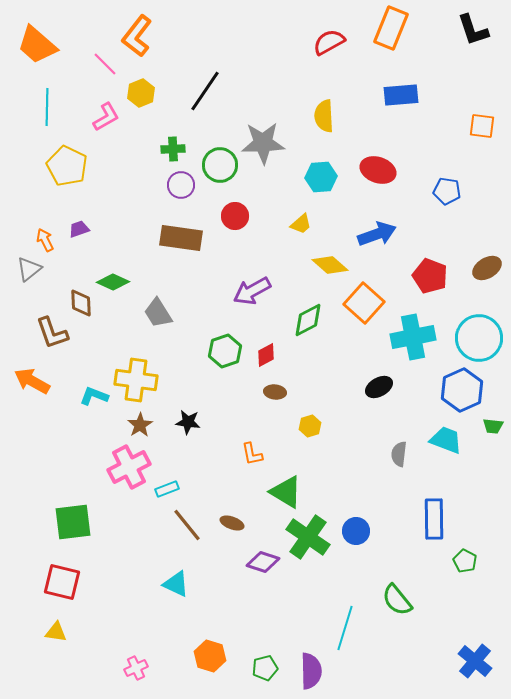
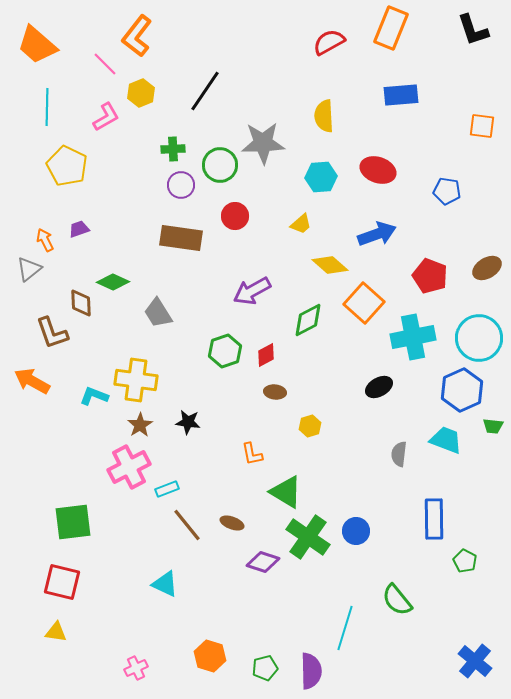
cyan triangle at (176, 584): moved 11 px left
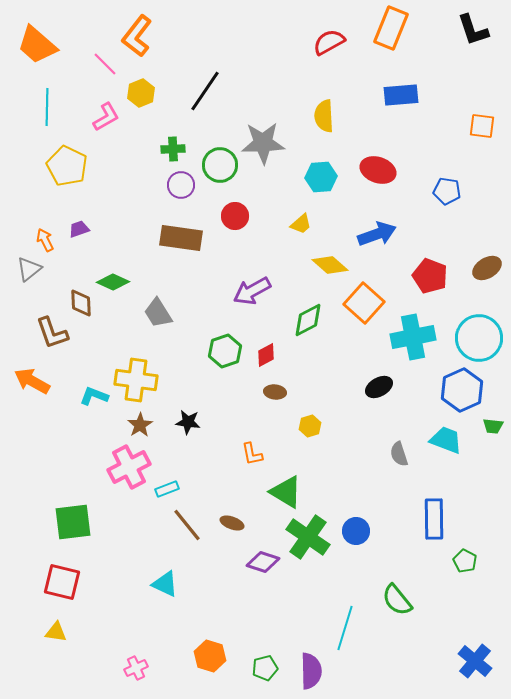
gray semicircle at (399, 454): rotated 25 degrees counterclockwise
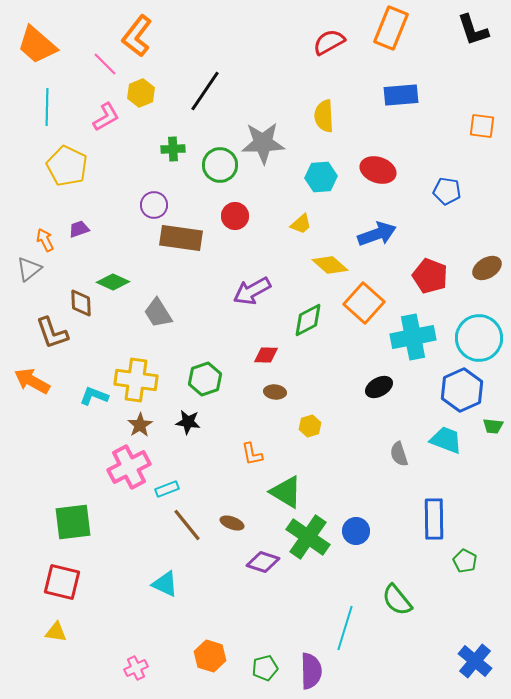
purple circle at (181, 185): moved 27 px left, 20 px down
green hexagon at (225, 351): moved 20 px left, 28 px down
red diamond at (266, 355): rotated 30 degrees clockwise
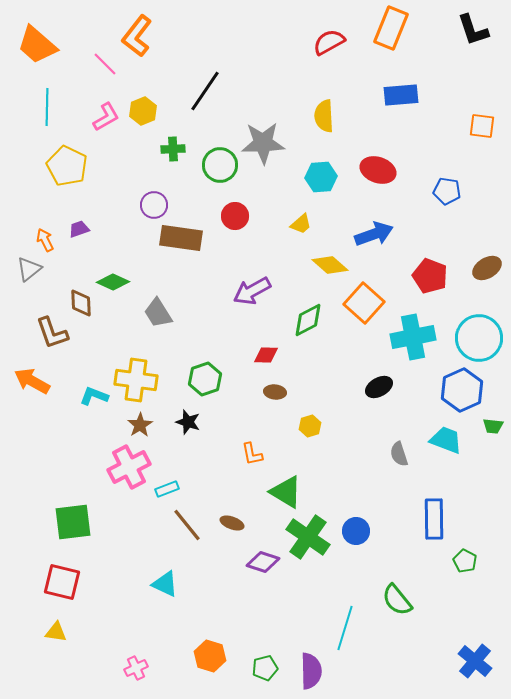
yellow hexagon at (141, 93): moved 2 px right, 18 px down
blue arrow at (377, 234): moved 3 px left
black star at (188, 422): rotated 10 degrees clockwise
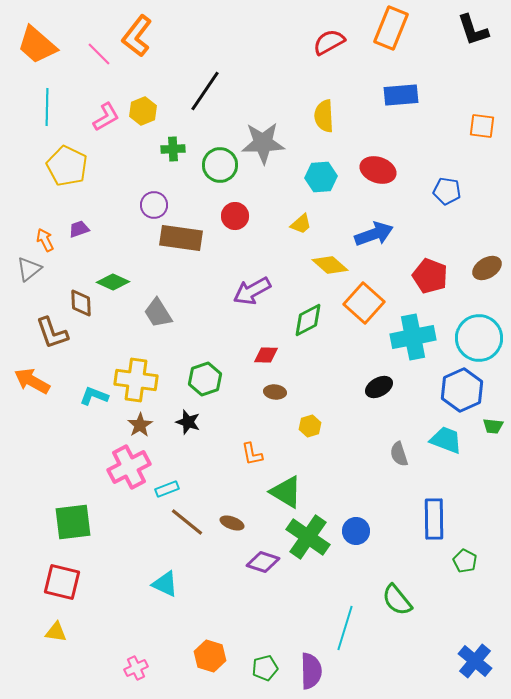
pink line at (105, 64): moved 6 px left, 10 px up
brown line at (187, 525): moved 3 px up; rotated 12 degrees counterclockwise
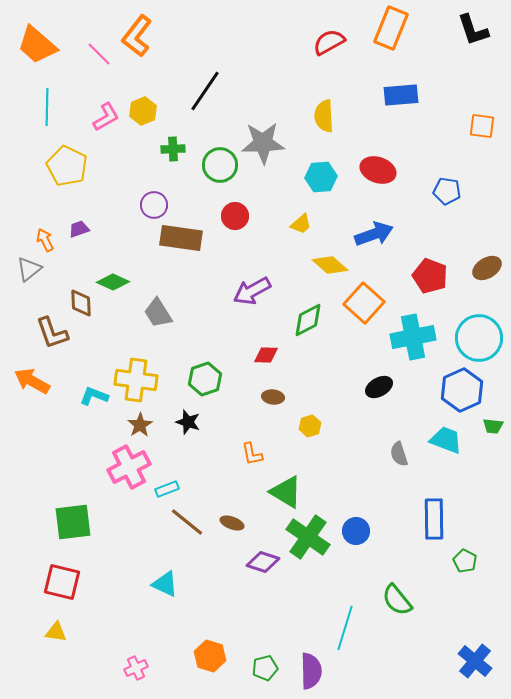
brown ellipse at (275, 392): moved 2 px left, 5 px down
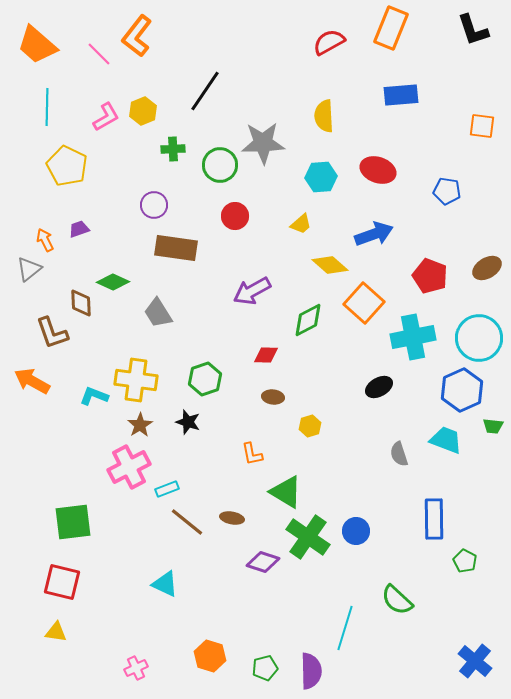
brown rectangle at (181, 238): moved 5 px left, 10 px down
brown ellipse at (232, 523): moved 5 px up; rotated 10 degrees counterclockwise
green semicircle at (397, 600): rotated 8 degrees counterclockwise
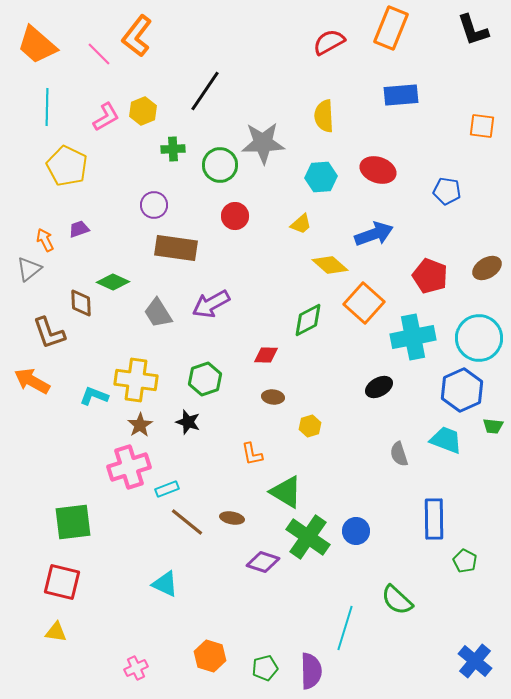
purple arrow at (252, 291): moved 41 px left, 13 px down
brown L-shape at (52, 333): moved 3 px left
pink cross at (129, 467): rotated 9 degrees clockwise
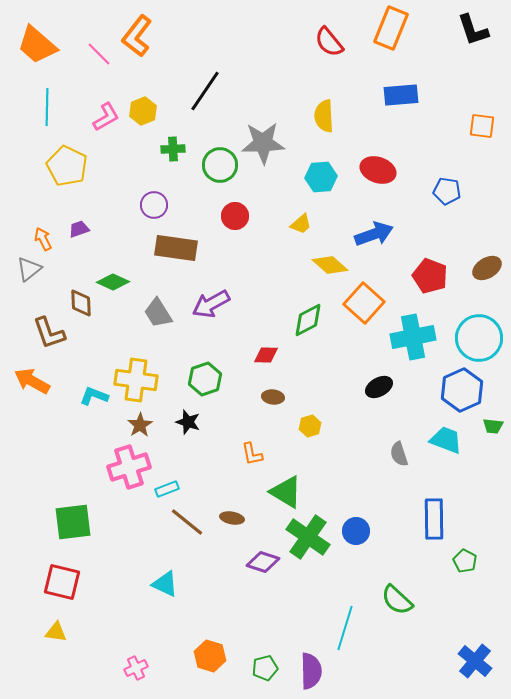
red semicircle at (329, 42): rotated 100 degrees counterclockwise
orange arrow at (45, 240): moved 2 px left, 1 px up
